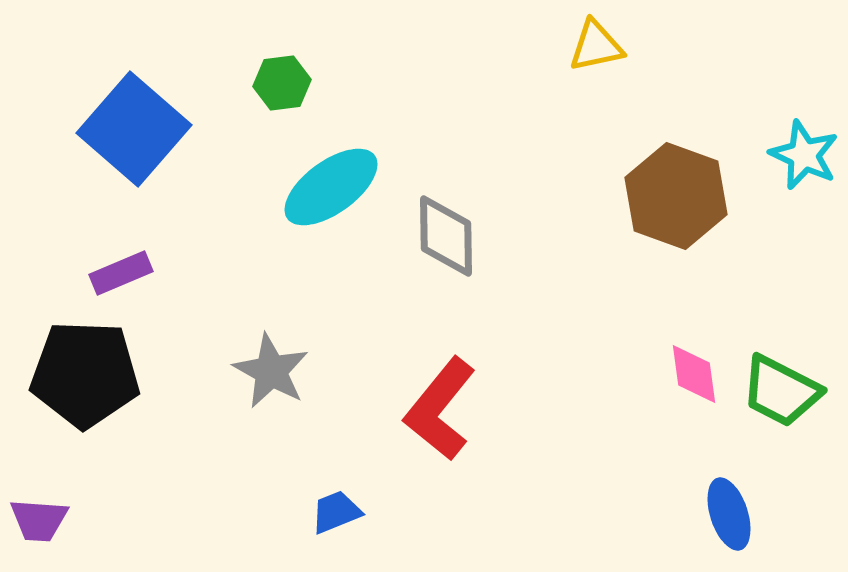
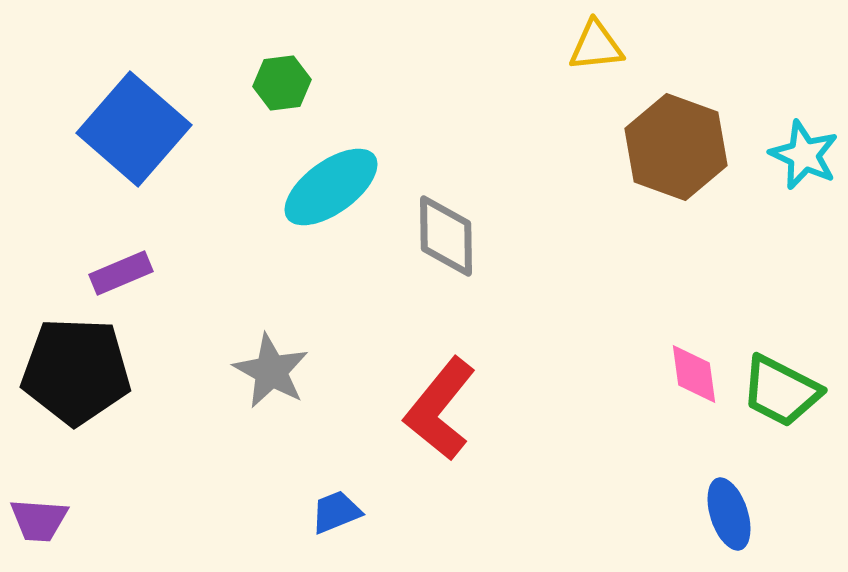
yellow triangle: rotated 6 degrees clockwise
brown hexagon: moved 49 px up
black pentagon: moved 9 px left, 3 px up
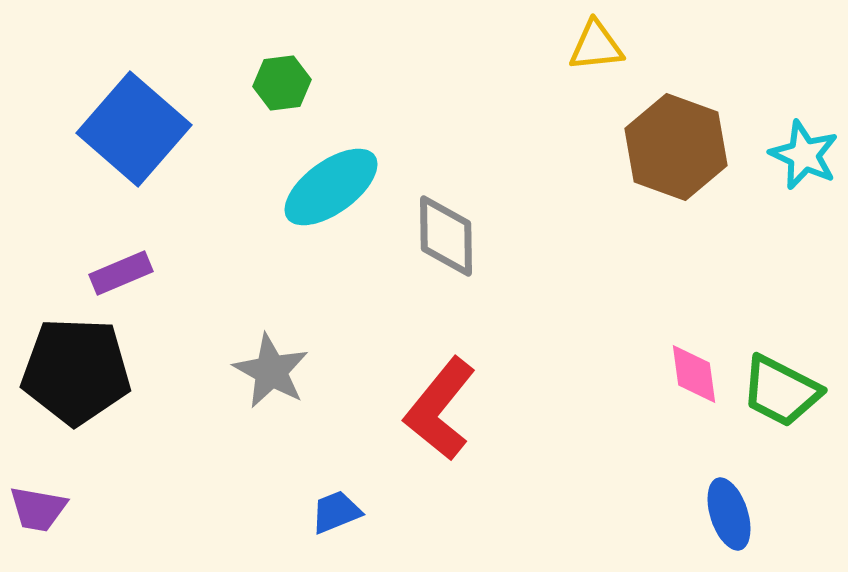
purple trapezoid: moved 1 px left, 11 px up; rotated 6 degrees clockwise
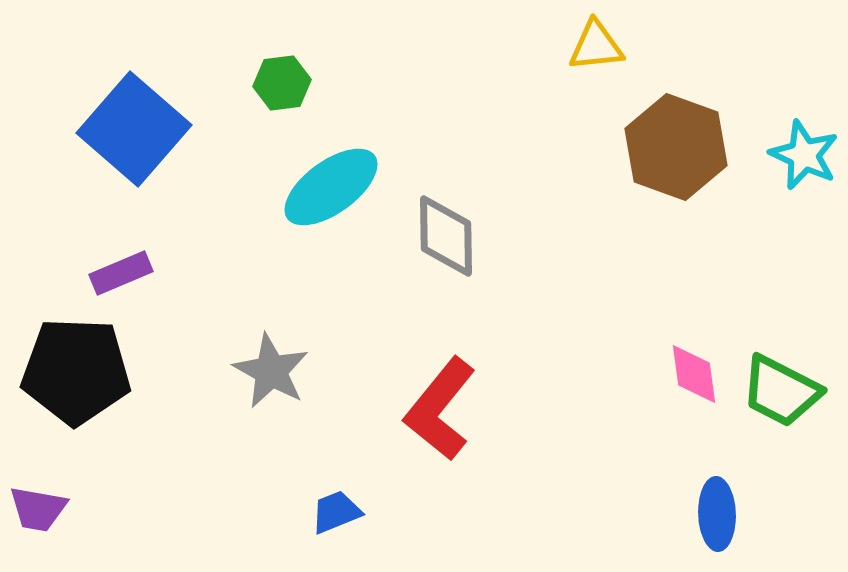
blue ellipse: moved 12 px left; rotated 16 degrees clockwise
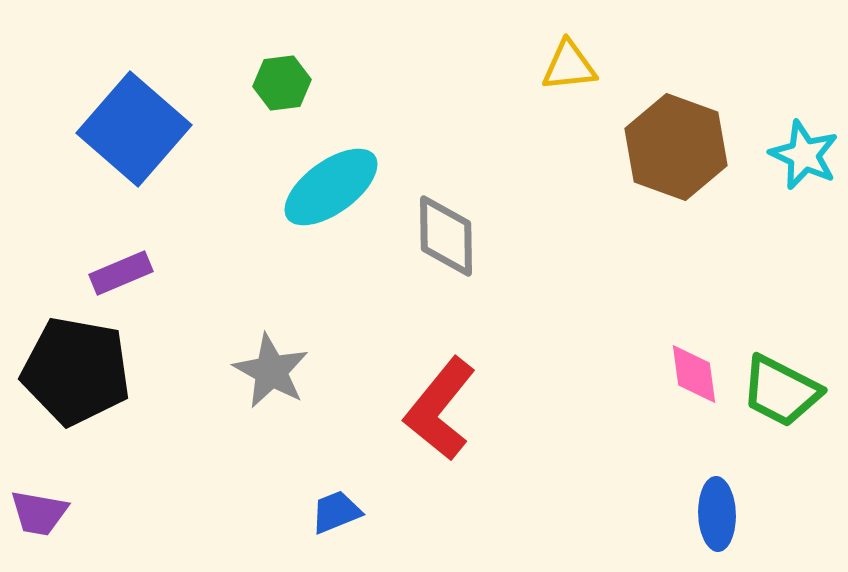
yellow triangle: moved 27 px left, 20 px down
black pentagon: rotated 8 degrees clockwise
purple trapezoid: moved 1 px right, 4 px down
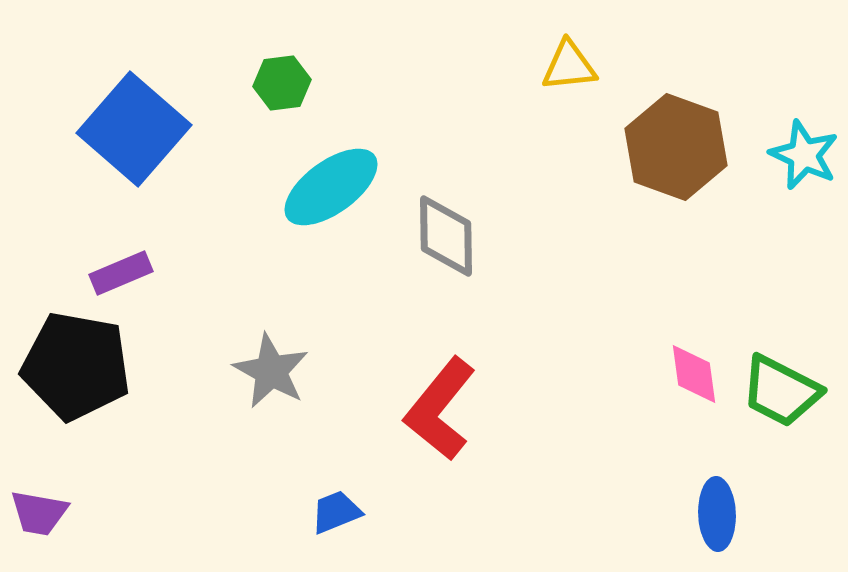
black pentagon: moved 5 px up
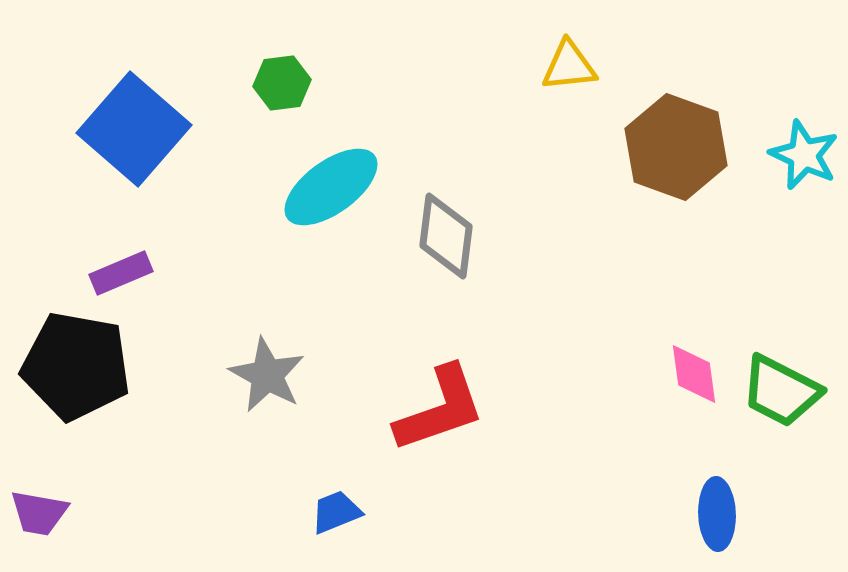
gray diamond: rotated 8 degrees clockwise
gray star: moved 4 px left, 4 px down
red L-shape: rotated 148 degrees counterclockwise
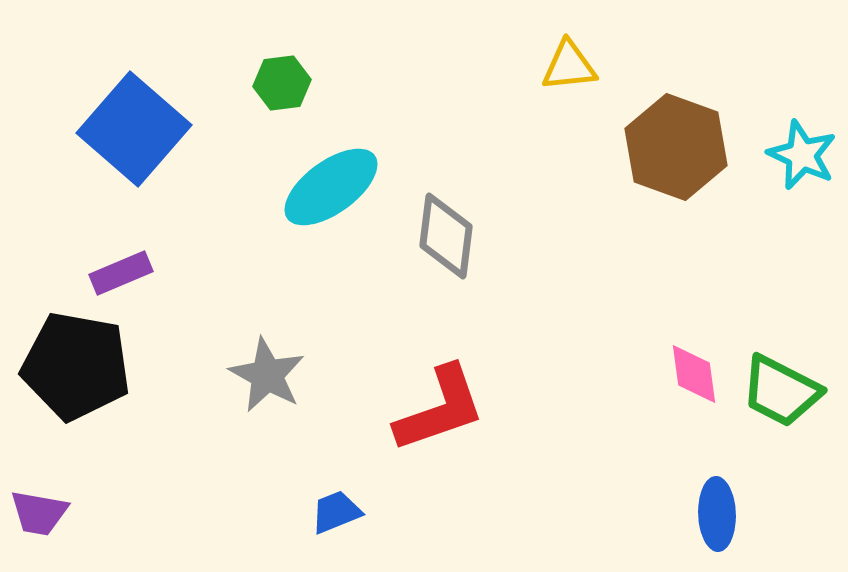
cyan star: moved 2 px left
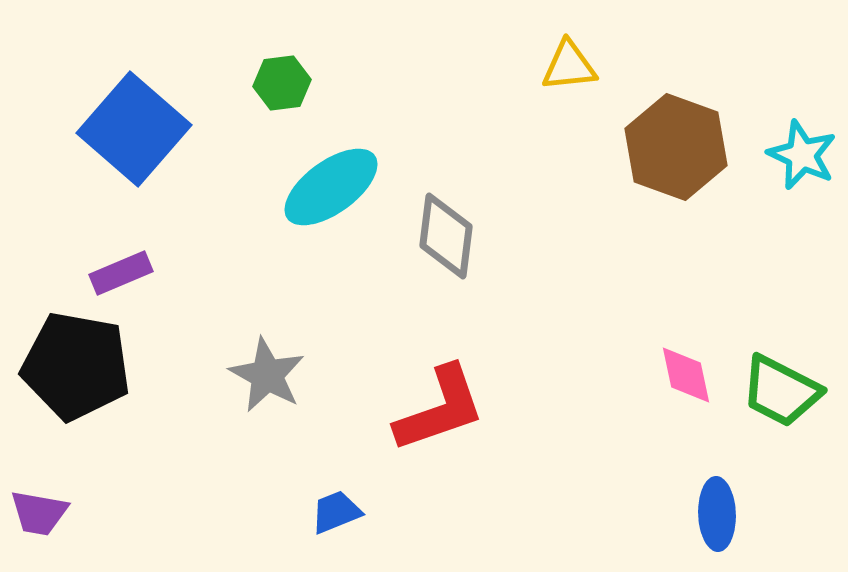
pink diamond: moved 8 px left, 1 px down; rotated 4 degrees counterclockwise
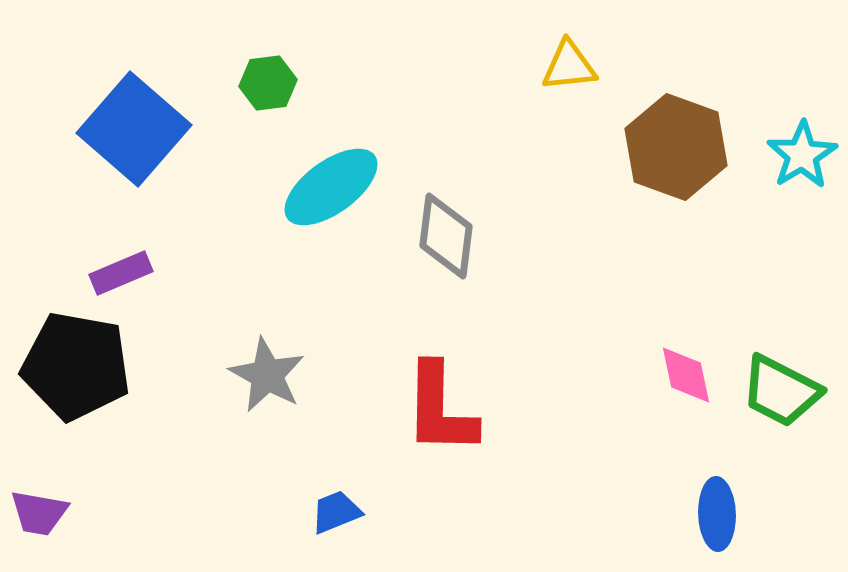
green hexagon: moved 14 px left
cyan star: rotated 16 degrees clockwise
red L-shape: rotated 110 degrees clockwise
